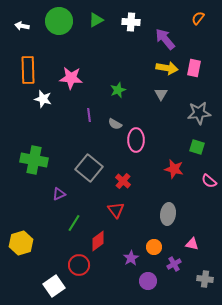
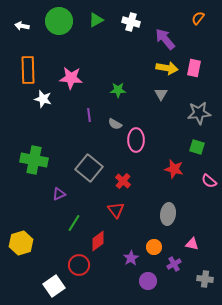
white cross: rotated 12 degrees clockwise
green star: rotated 21 degrees clockwise
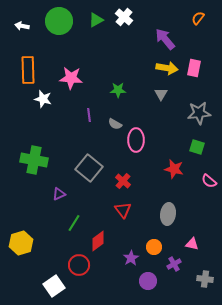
white cross: moved 7 px left, 5 px up; rotated 24 degrees clockwise
red triangle: moved 7 px right
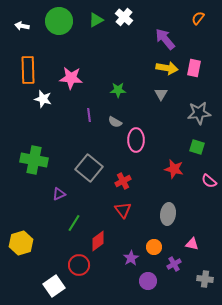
gray semicircle: moved 2 px up
red cross: rotated 21 degrees clockwise
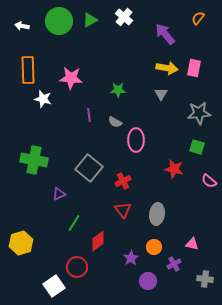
green triangle: moved 6 px left
purple arrow: moved 5 px up
gray ellipse: moved 11 px left
red circle: moved 2 px left, 2 px down
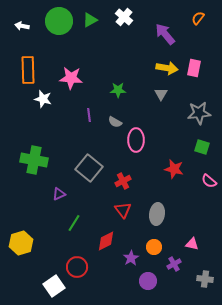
green square: moved 5 px right
red diamond: moved 8 px right; rotated 10 degrees clockwise
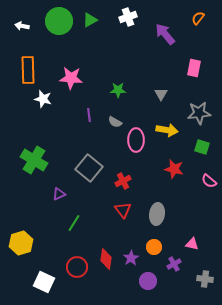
white cross: moved 4 px right; rotated 30 degrees clockwise
yellow arrow: moved 62 px down
green cross: rotated 20 degrees clockwise
red diamond: moved 18 px down; rotated 55 degrees counterclockwise
white square: moved 10 px left, 4 px up; rotated 30 degrees counterclockwise
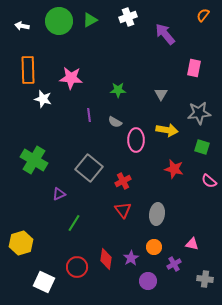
orange semicircle: moved 5 px right, 3 px up
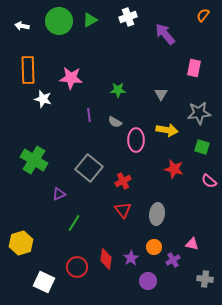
purple cross: moved 1 px left, 4 px up
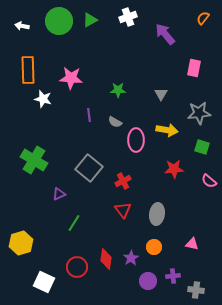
orange semicircle: moved 3 px down
red star: rotated 18 degrees counterclockwise
purple cross: moved 16 px down; rotated 24 degrees clockwise
gray cross: moved 9 px left, 11 px down
